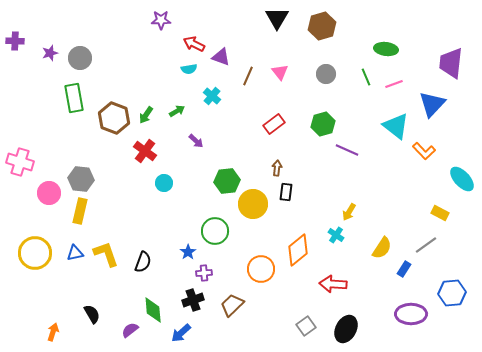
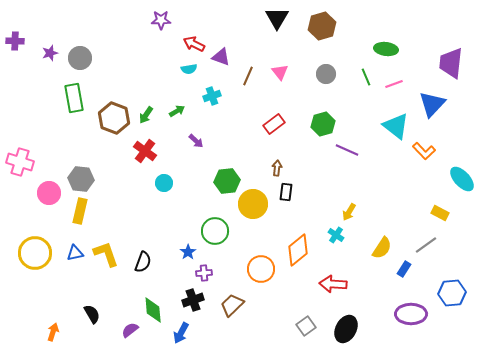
cyan cross at (212, 96): rotated 30 degrees clockwise
blue arrow at (181, 333): rotated 20 degrees counterclockwise
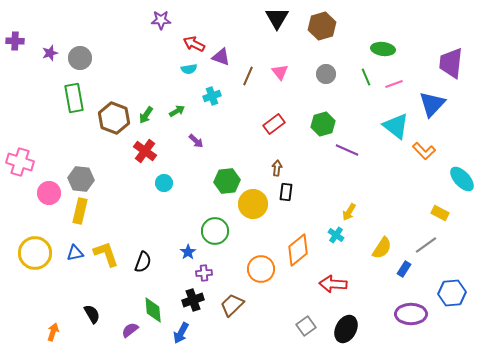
green ellipse at (386, 49): moved 3 px left
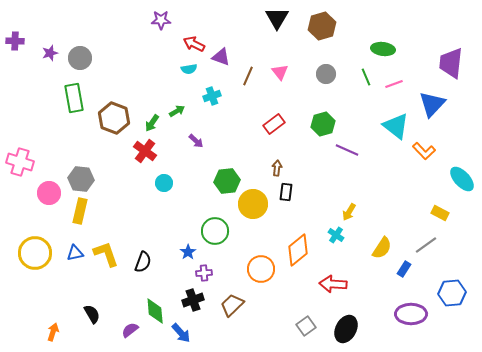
green arrow at (146, 115): moved 6 px right, 8 px down
green diamond at (153, 310): moved 2 px right, 1 px down
blue arrow at (181, 333): rotated 70 degrees counterclockwise
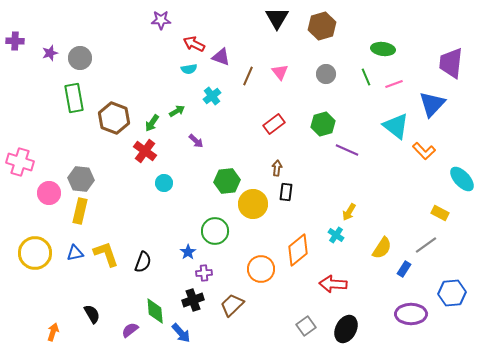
cyan cross at (212, 96): rotated 18 degrees counterclockwise
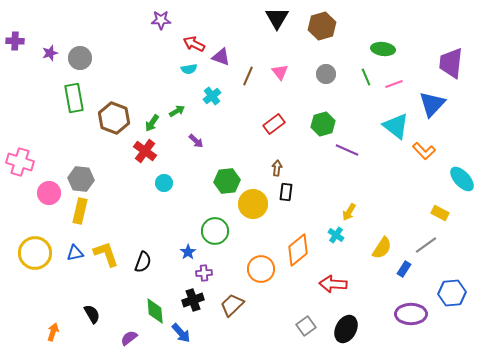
purple semicircle at (130, 330): moved 1 px left, 8 px down
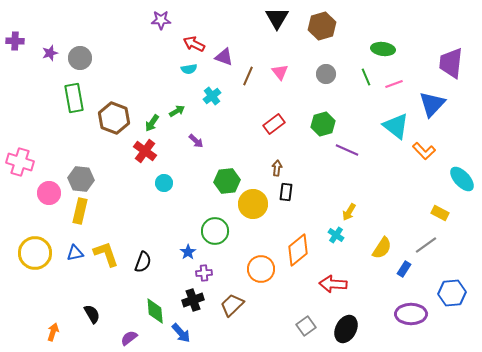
purple triangle at (221, 57): moved 3 px right
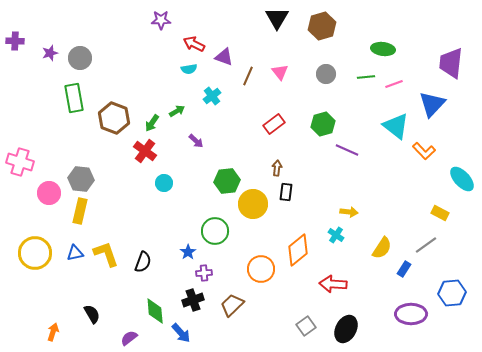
green line at (366, 77): rotated 72 degrees counterclockwise
yellow arrow at (349, 212): rotated 114 degrees counterclockwise
